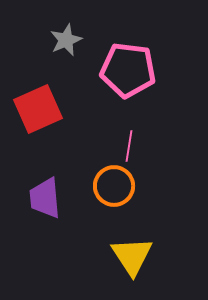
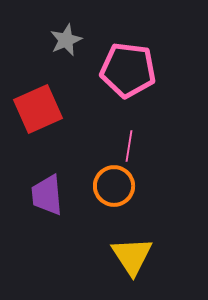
purple trapezoid: moved 2 px right, 3 px up
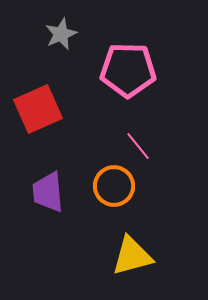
gray star: moved 5 px left, 6 px up
pink pentagon: rotated 6 degrees counterclockwise
pink line: moved 9 px right; rotated 48 degrees counterclockwise
purple trapezoid: moved 1 px right, 3 px up
yellow triangle: rotated 48 degrees clockwise
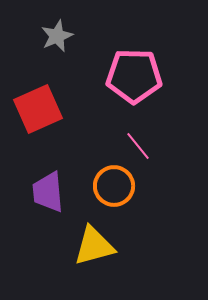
gray star: moved 4 px left, 2 px down
pink pentagon: moved 6 px right, 6 px down
yellow triangle: moved 38 px left, 10 px up
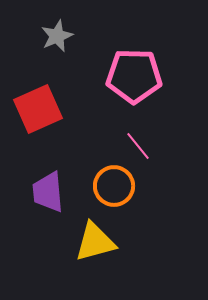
yellow triangle: moved 1 px right, 4 px up
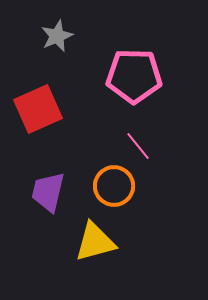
purple trapezoid: rotated 18 degrees clockwise
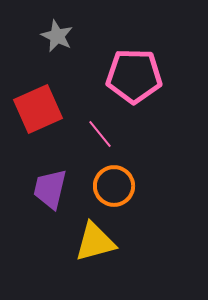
gray star: rotated 24 degrees counterclockwise
pink line: moved 38 px left, 12 px up
purple trapezoid: moved 2 px right, 3 px up
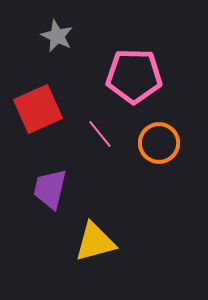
orange circle: moved 45 px right, 43 px up
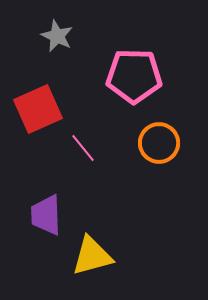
pink line: moved 17 px left, 14 px down
purple trapezoid: moved 4 px left, 26 px down; rotated 15 degrees counterclockwise
yellow triangle: moved 3 px left, 14 px down
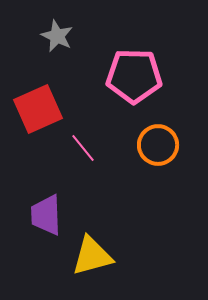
orange circle: moved 1 px left, 2 px down
